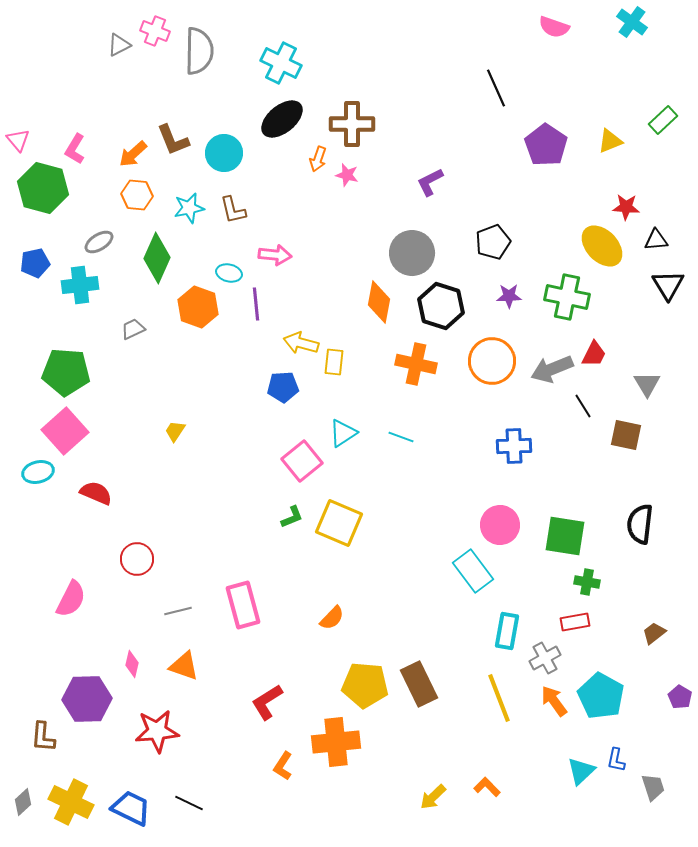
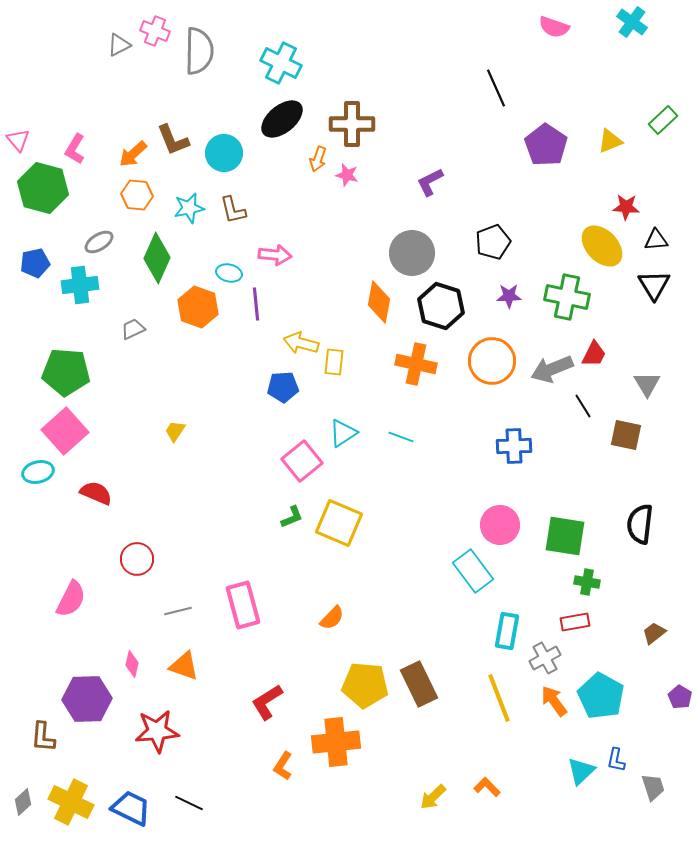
black triangle at (668, 285): moved 14 px left
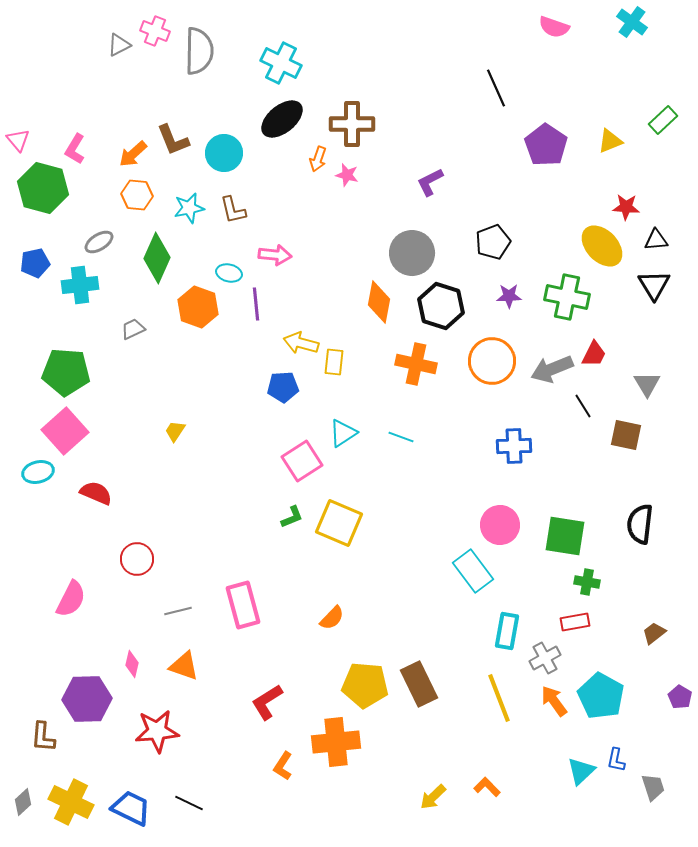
pink square at (302, 461): rotated 6 degrees clockwise
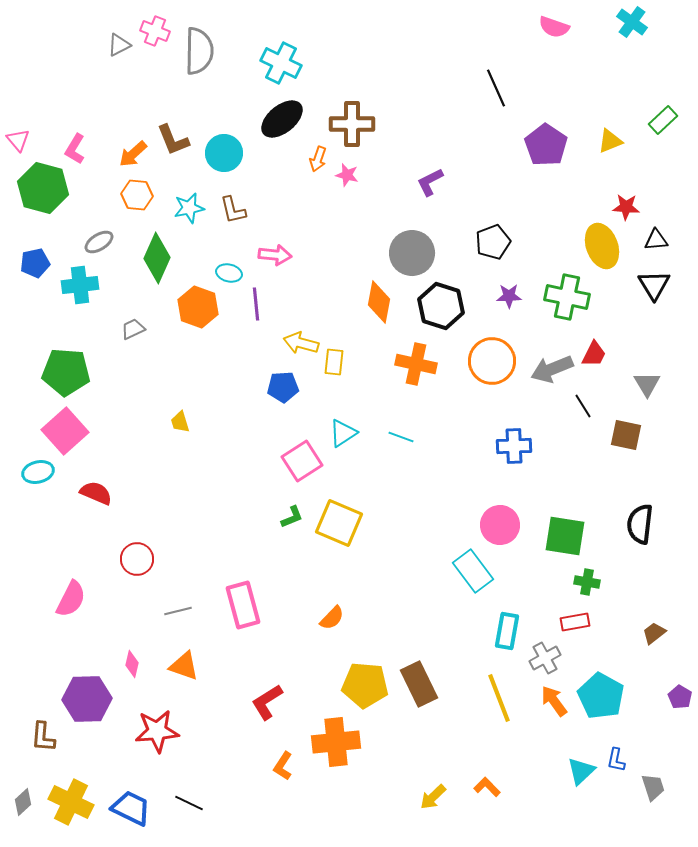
yellow ellipse at (602, 246): rotated 24 degrees clockwise
yellow trapezoid at (175, 431): moved 5 px right, 9 px up; rotated 50 degrees counterclockwise
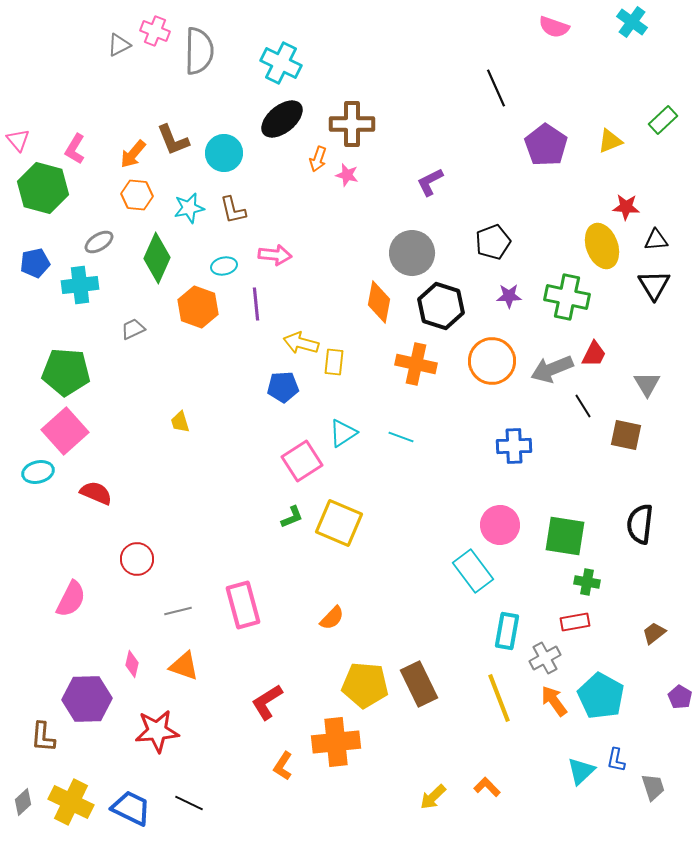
orange arrow at (133, 154): rotated 8 degrees counterclockwise
cyan ellipse at (229, 273): moved 5 px left, 7 px up; rotated 25 degrees counterclockwise
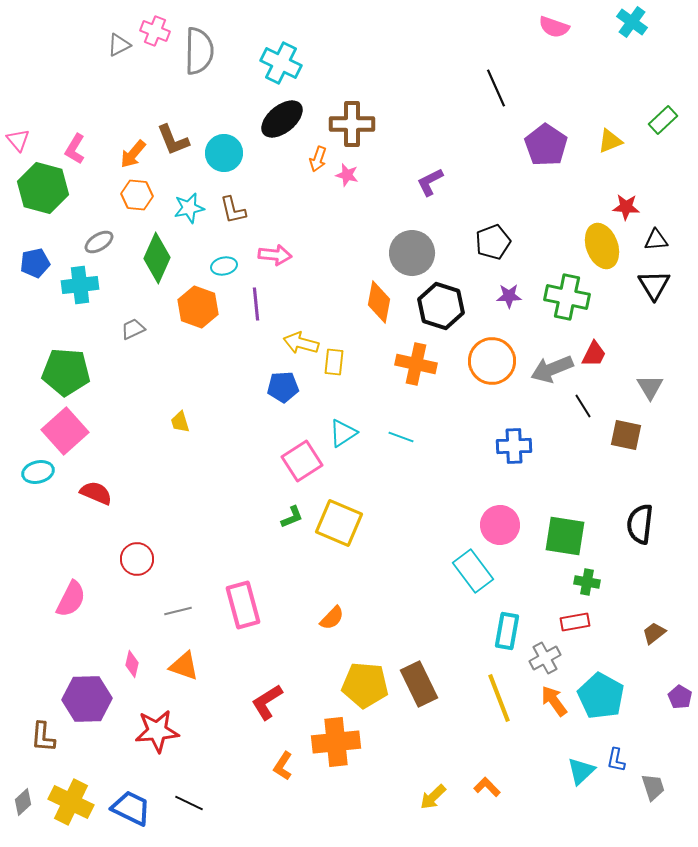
gray triangle at (647, 384): moved 3 px right, 3 px down
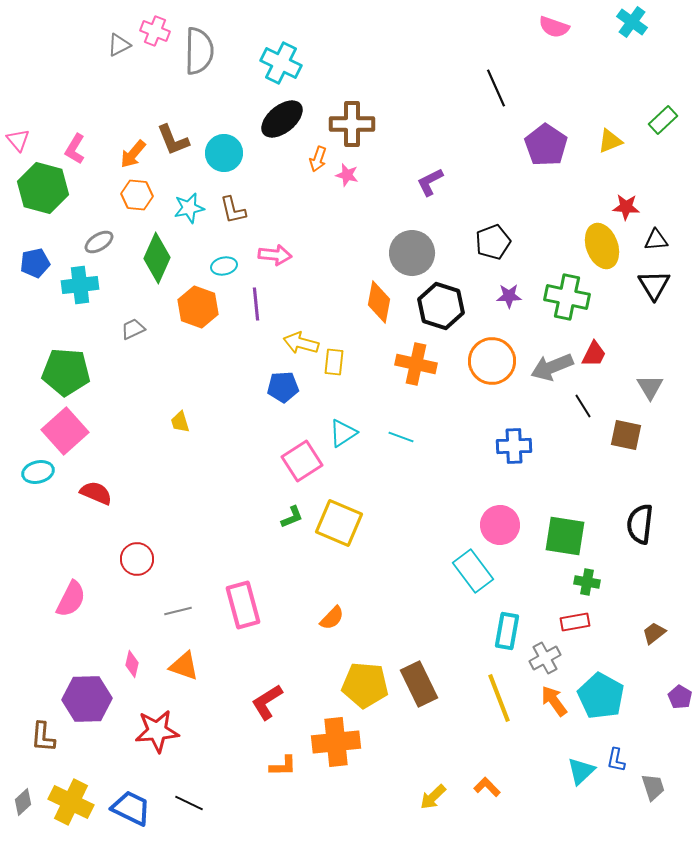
gray arrow at (552, 369): moved 2 px up
orange L-shape at (283, 766): rotated 124 degrees counterclockwise
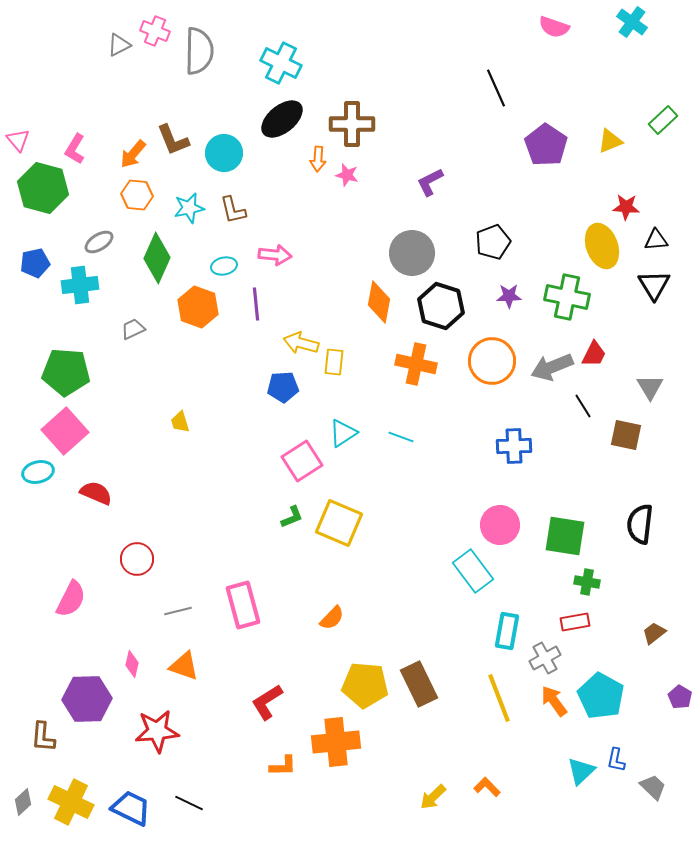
orange arrow at (318, 159): rotated 15 degrees counterclockwise
gray trapezoid at (653, 787): rotated 28 degrees counterclockwise
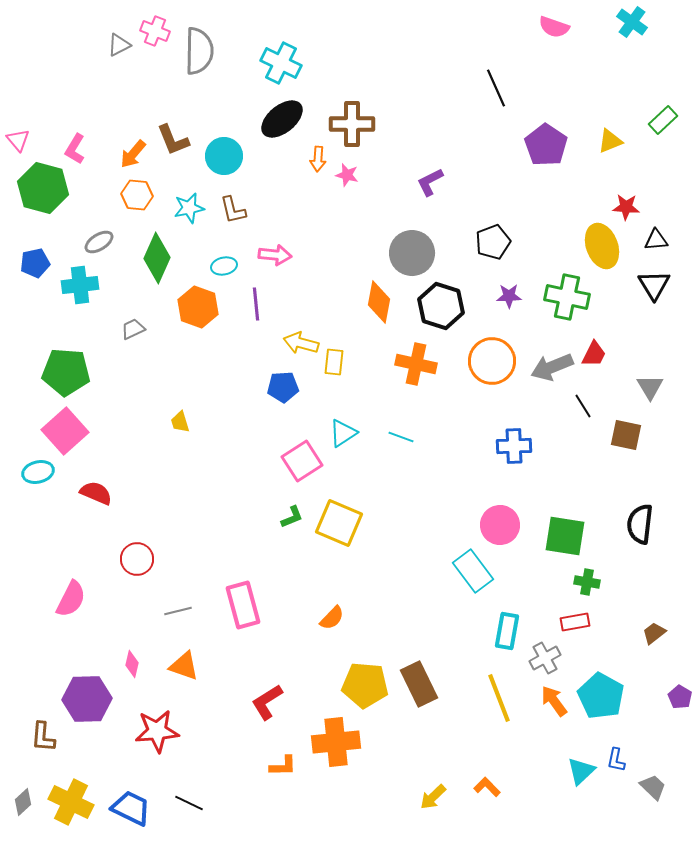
cyan circle at (224, 153): moved 3 px down
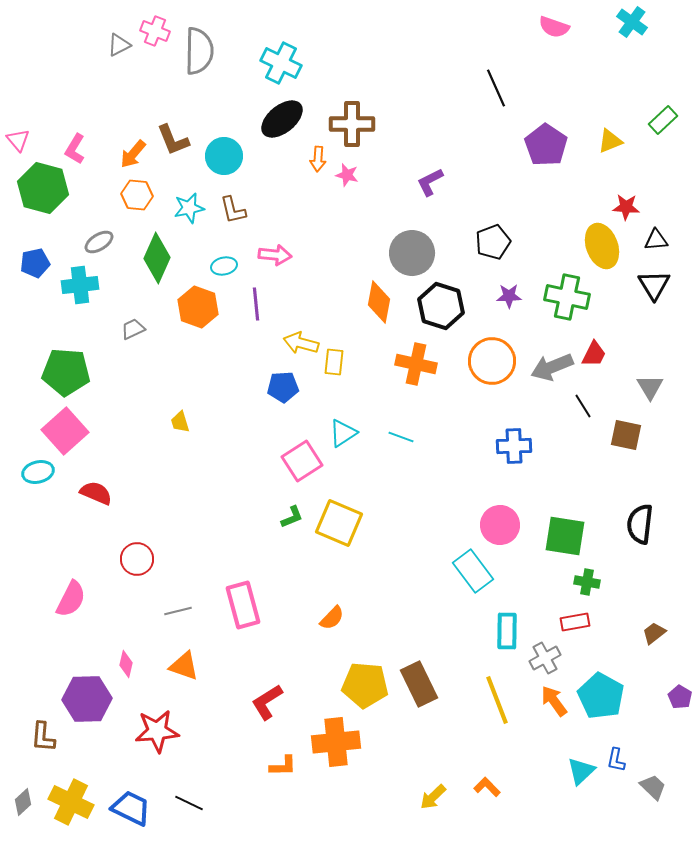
cyan rectangle at (507, 631): rotated 9 degrees counterclockwise
pink diamond at (132, 664): moved 6 px left
yellow line at (499, 698): moved 2 px left, 2 px down
